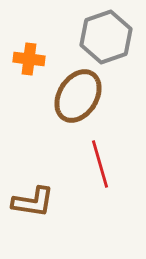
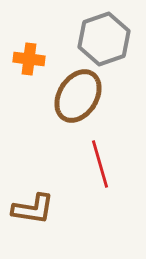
gray hexagon: moved 2 px left, 2 px down
brown L-shape: moved 7 px down
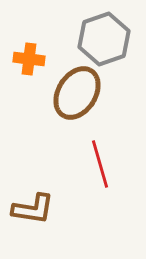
brown ellipse: moved 1 px left, 3 px up
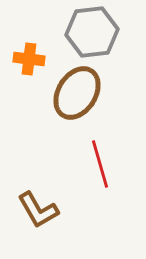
gray hexagon: moved 12 px left, 7 px up; rotated 12 degrees clockwise
brown L-shape: moved 5 px right, 1 px down; rotated 51 degrees clockwise
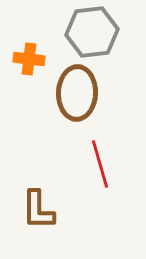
brown ellipse: rotated 30 degrees counterclockwise
brown L-shape: rotated 30 degrees clockwise
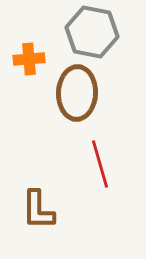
gray hexagon: rotated 18 degrees clockwise
orange cross: rotated 12 degrees counterclockwise
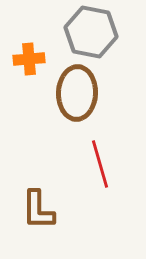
gray hexagon: moved 1 px left
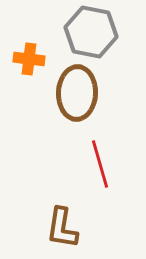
orange cross: rotated 12 degrees clockwise
brown L-shape: moved 24 px right, 18 px down; rotated 9 degrees clockwise
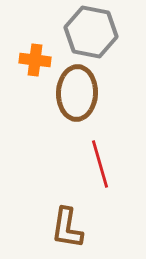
orange cross: moved 6 px right, 1 px down
brown L-shape: moved 5 px right
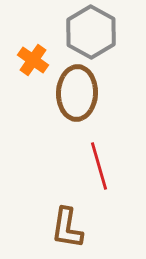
gray hexagon: rotated 18 degrees clockwise
orange cross: moved 2 px left; rotated 28 degrees clockwise
red line: moved 1 px left, 2 px down
